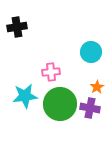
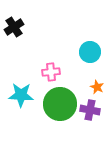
black cross: moved 3 px left; rotated 24 degrees counterclockwise
cyan circle: moved 1 px left
orange star: rotated 16 degrees counterclockwise
cyan star: moved 4 px left, 1 px up; rotated 10 degrees clockwise
purple cross: moved 2 px down
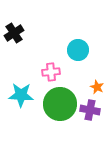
black cross: moved 6 px down
cyan circle: moved 12 px left, 2 px up
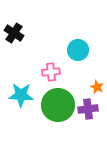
black cross: rotated 24 degrees counterclockwise
green circle: moved 2 px left, 1 px down
purple cross: moved 2 px left, 1 px up; rotated 18 degrees counterclockwise
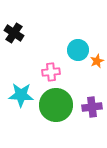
orange star: moved 26 px up; rotated 24 degrees clockwise
green circle: moved 2 px left
purple cross: moved 4 px right, 2 px up
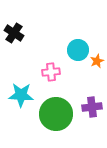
green circle: moved 9 px down
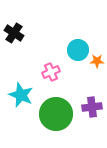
orange star: rotated 24 degrees clockwise
pink cross: rotated 18 degrees counterclockwise
cyan star: rotated 20 degrees clockwise
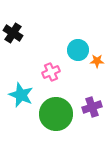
black cross: moved 1 px left
purple cross: rotated 12 degrees counterclockwise
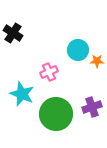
pink cross: moved 2 px left
cyan star: moved 1 px right, 1 px up
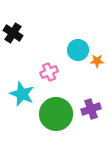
purple cross: moved 1 px left, 2 px down
